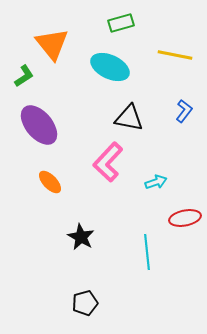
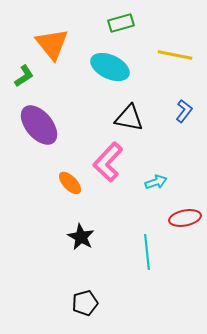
orange ellipse: moved 20 px right, 1 px down
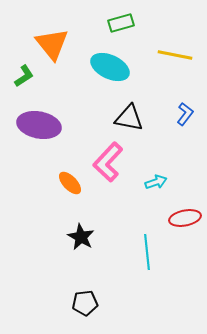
blue L-shape: moved 1 px right, 3 px down
purple ellipse: rotated 39 degrees counterclockwise
black pentagon: rotated 10 degrees clockwise
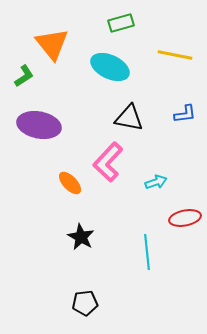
blue L-shape: rotated 45 degrees clockwise
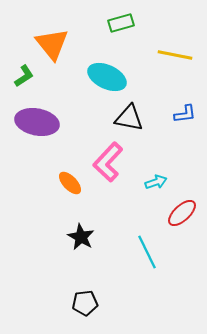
cyan ellipse: moved 3 px left, 10 px down
purple ellipse: moved 2 px left, 3 px up
red ellipse: moved 3 px left, 5 px up; rotated 32 degrees counterclockwise
cyan line: rotated 20 degrees counterclockwise
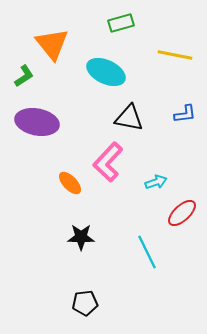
cyan ellipse: moved 1 px left, 5 px up
black star: rotated 28 degrees counterclockwise
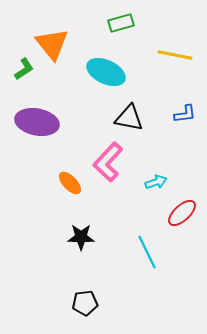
green L-shape: moved 7 px up
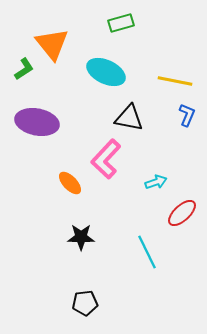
yellow line: moved 26 px down
blue L-shape: moved 2 px right, 1 px down; rotated 60 degrees counterclockwise
pink L-shape: moved 2 px left, 3 px up
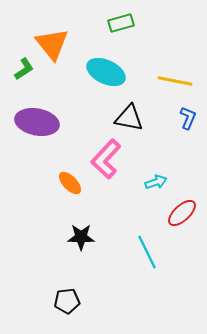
blue L-shape: moved 1 px right, 3 px down
black pentagon: moved 18 px left, 2 px up
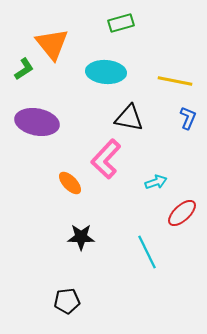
cyan ellipse: rotated 21 degrees counterclockwise
